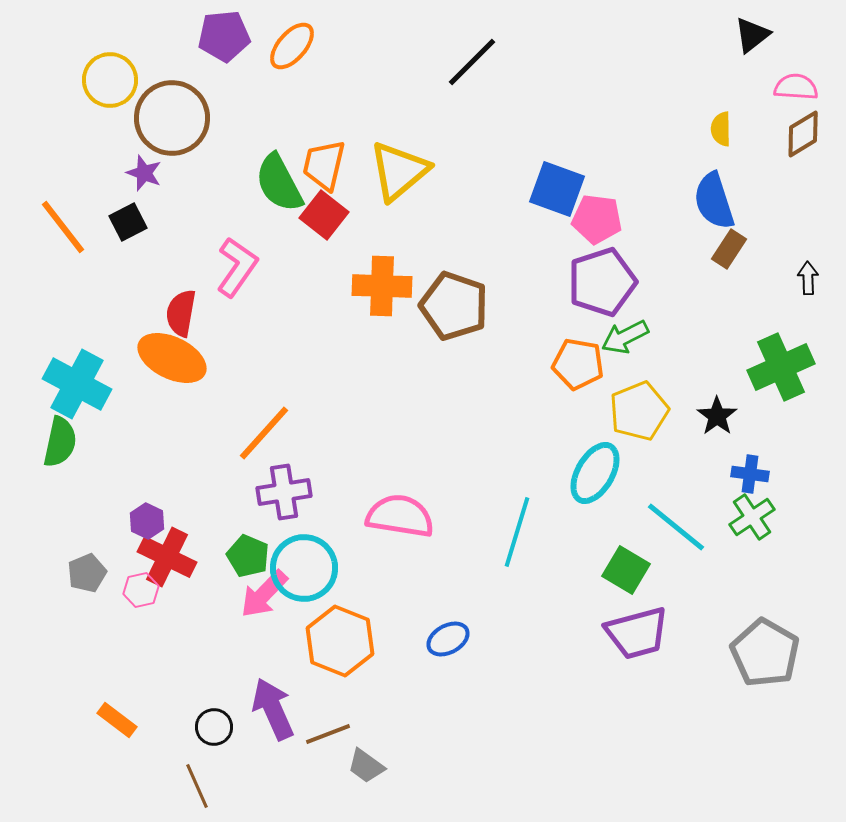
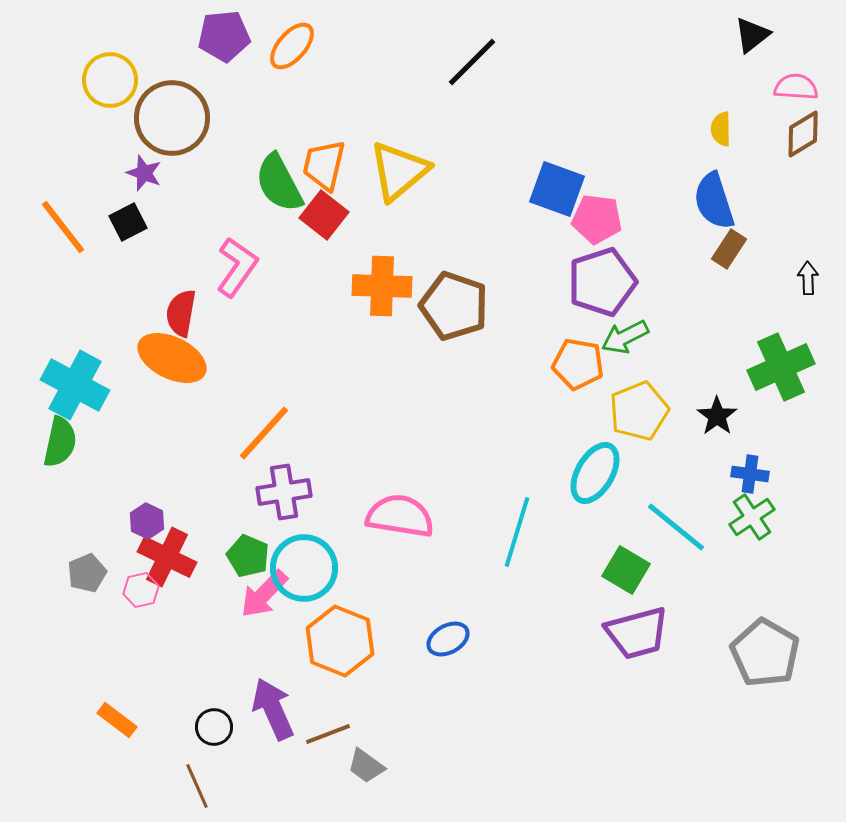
cyan cross at (77, 384): moved 2 px left, 1 px down
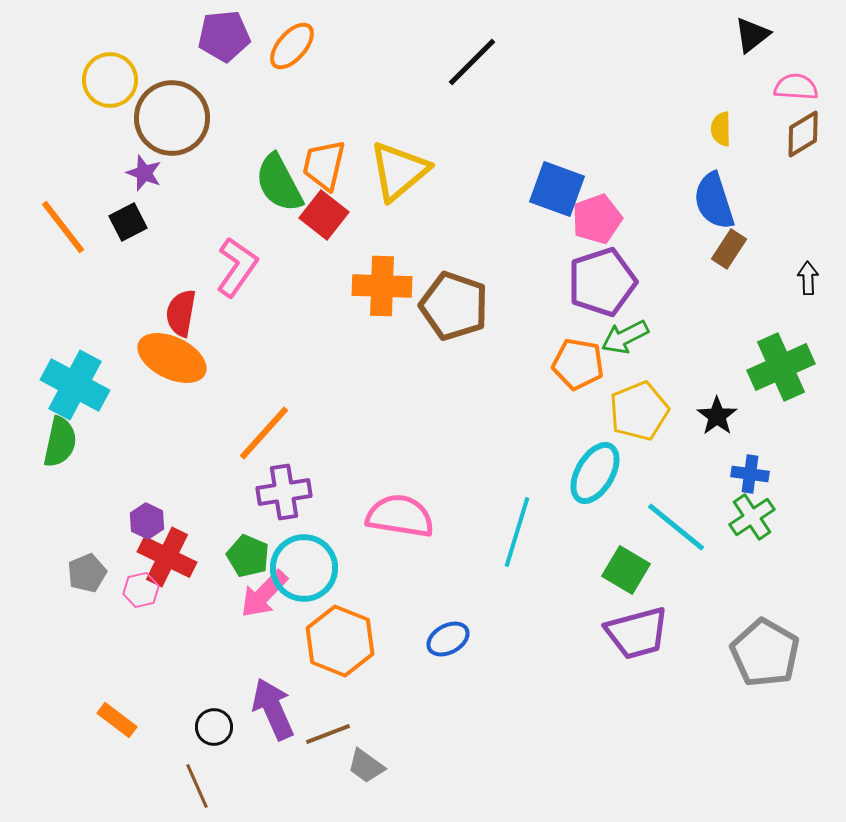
pink pentagon at (597, 219): rotated 27 degrees counterclockwise
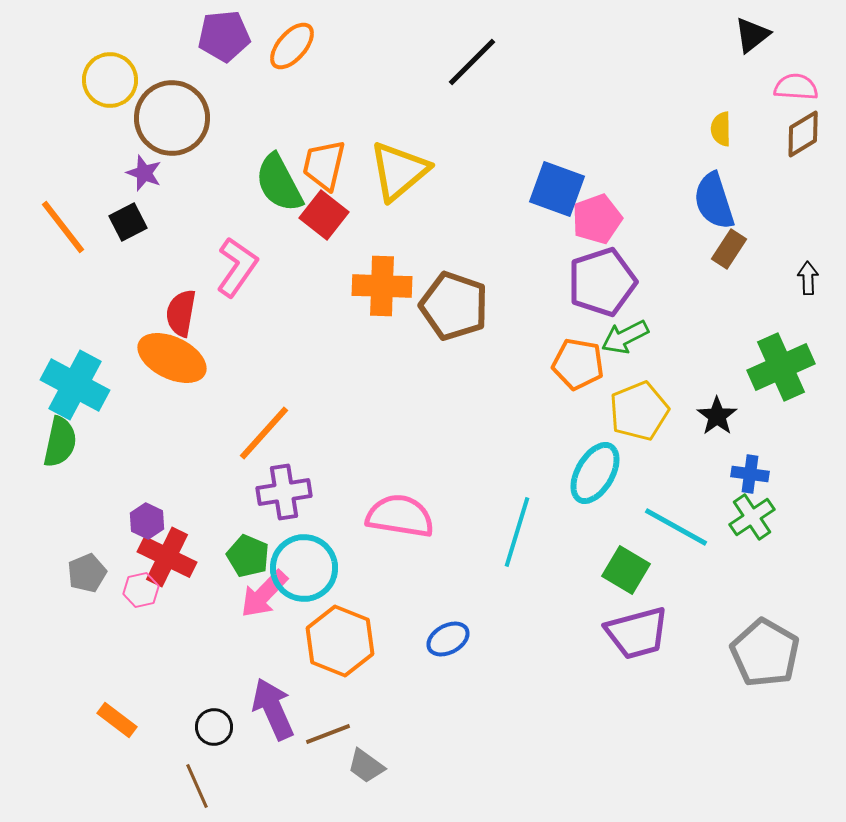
cyan line at (676, 527): rotated 10 degrees counterclockwise
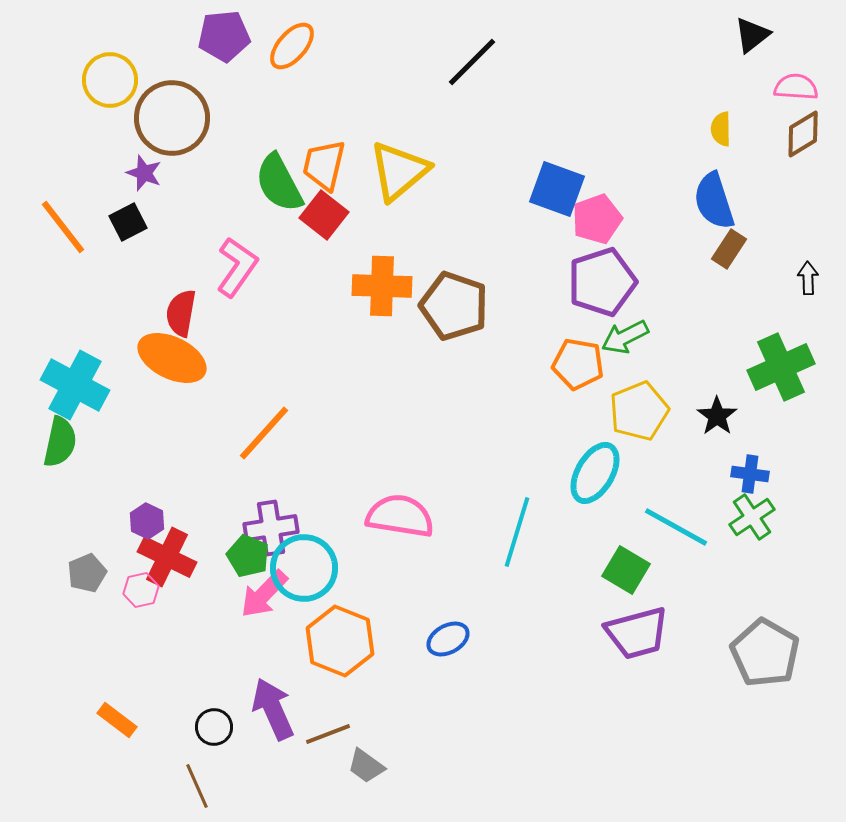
purple cross at (284, 492): moved 13 px left, 36 px down
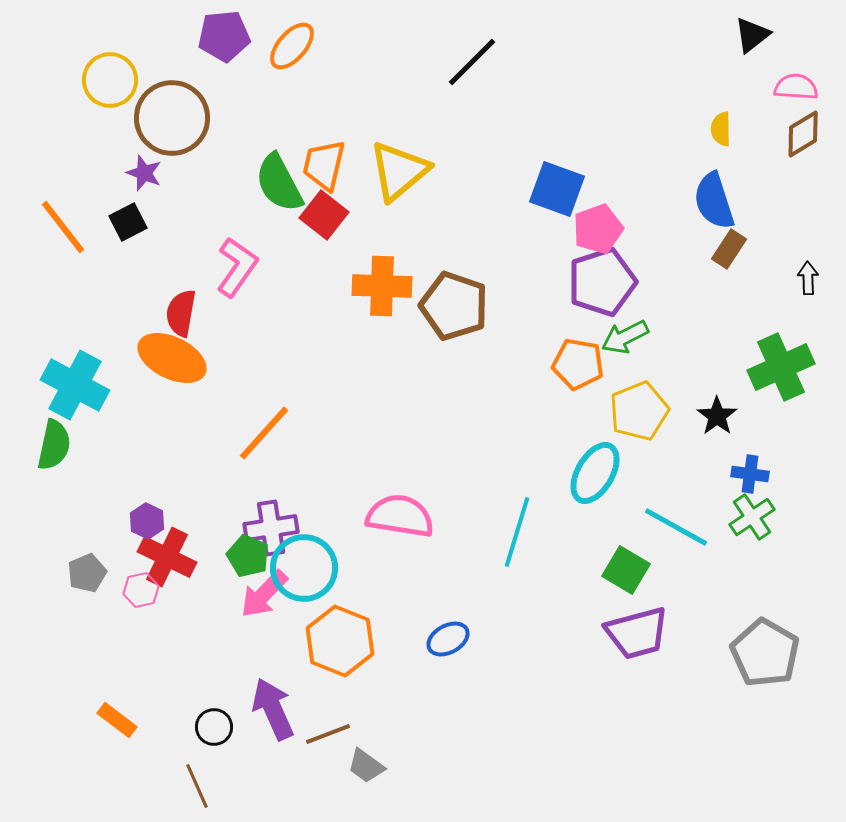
pink pentagon at (597, 219): moved 1 px right, 10 px down
green semicircle at (60, 442): moved 6 px left, 3 px down
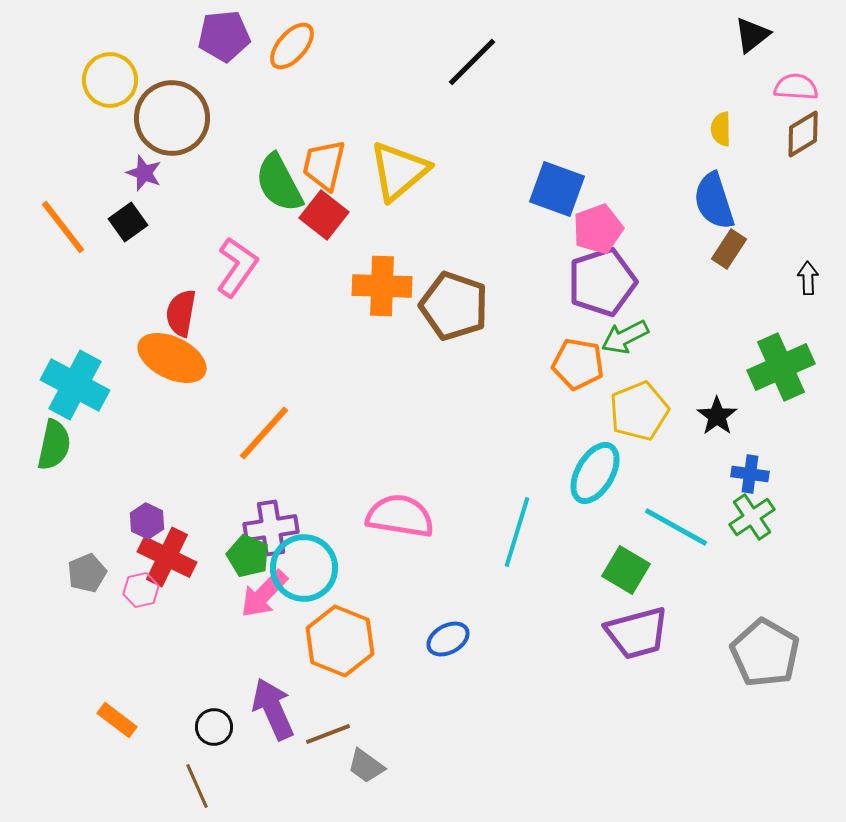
black square at (128, 222): rotated 9 degrees counterclockwise
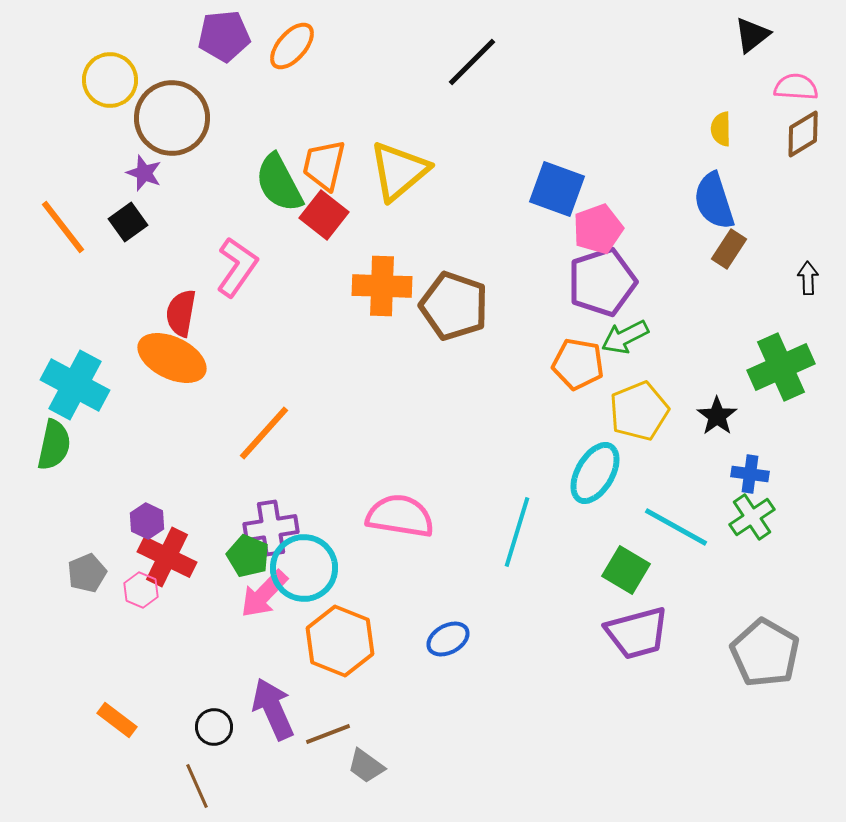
pink hexagon at (141, 590): rotated 24 degrees counterclockwise
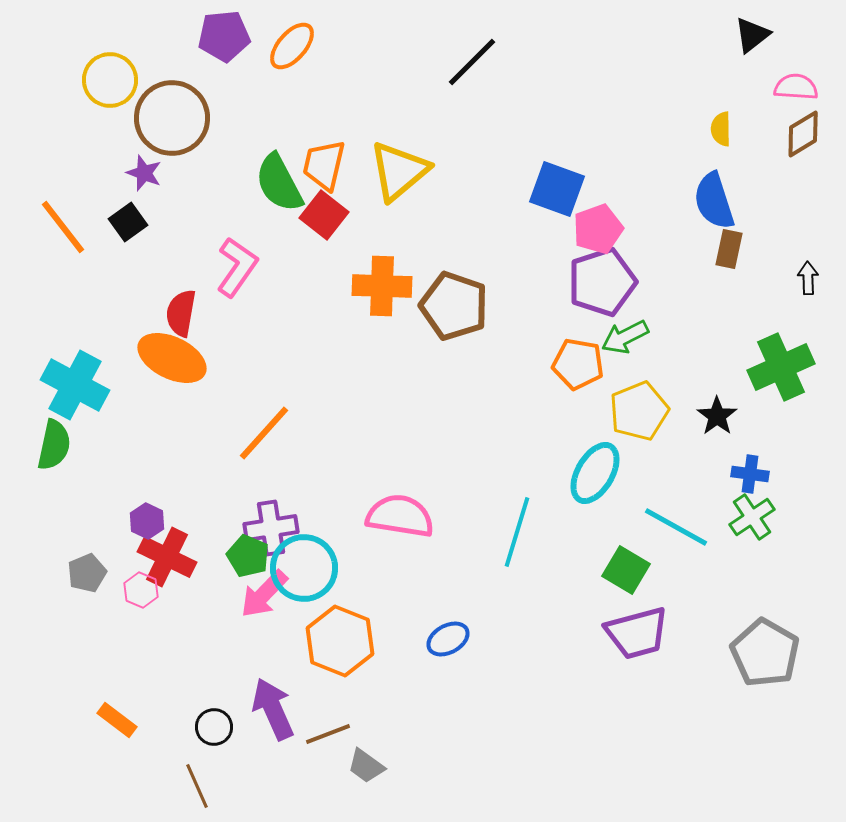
brown rectangle at (729, 249): rotated 21 degrees counterclockwise
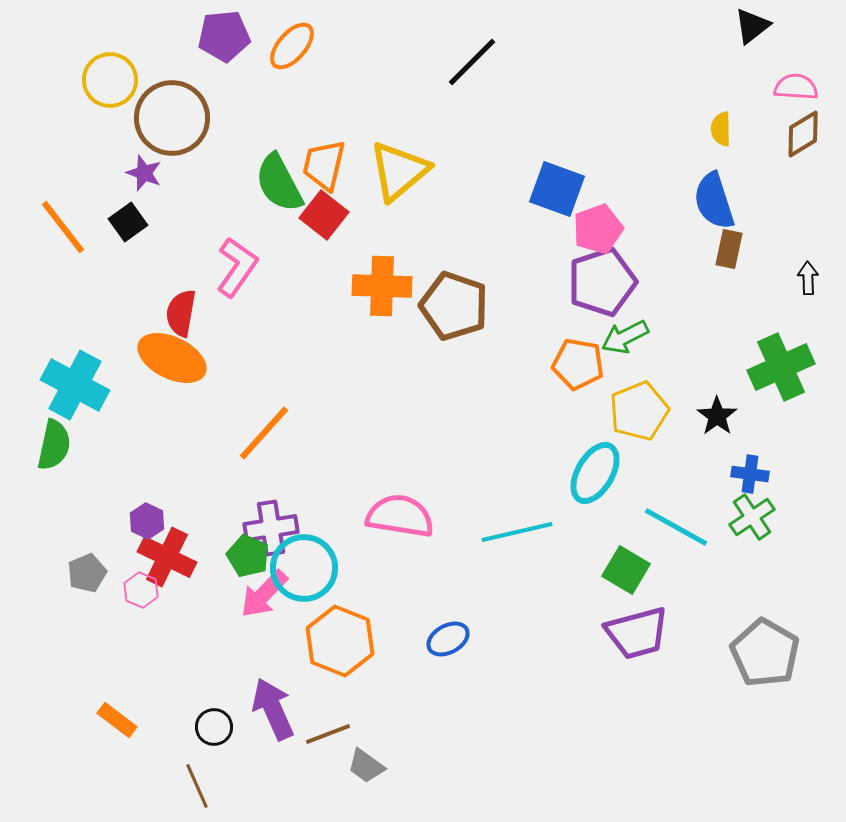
black triangle at (752, 35): moved 9 px up
cyan line at (517, 532): rotated 60 degrees clockwise
